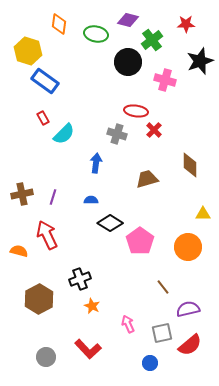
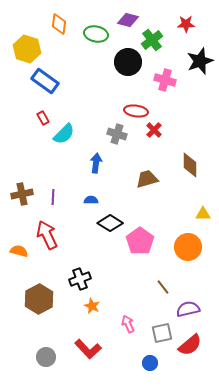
yellow hexagon: moved 1 px left, 2 px up
purple line: rotated 14 degrees counterclockwise
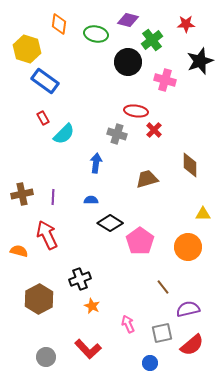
red semicircle: moved 2 px right
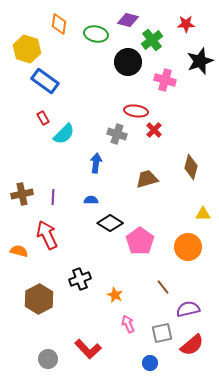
brown diamond: moved 1 px right, 2 px down; rotated 15 degrees clockwise
orange star: moved 23 px right, 11 px up
gray circle: moved 2 px right, 2 px down
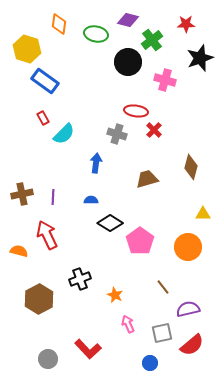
black star: moved 3 px up
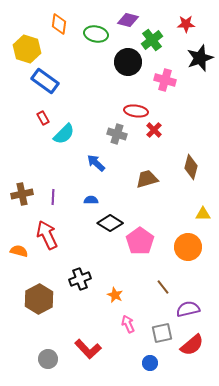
blue arrow: rotated 54 degrees counterclockwise
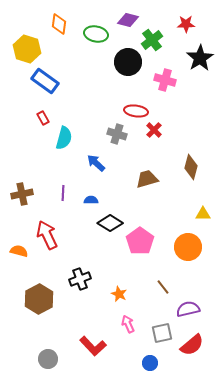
black star: rotated 12 degrees counterclockwise
cyan semicircle: moved 4 px down; rotated 30 degrees counterclockwise
purple line: moved 10 px right, 4 px up
orange star: moved 4 px right, 1 px up
red L-shape: moved 5 px right, 3 px up
